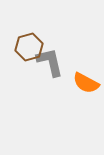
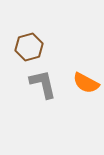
gray L-shape: moved 7 px left, 22 px down
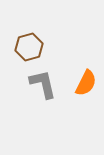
orange semicircle: rotated 92 degrees counterclockwise
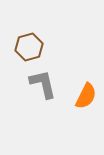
orange semicircle: moved 13 px down
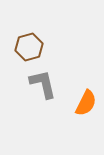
orange semicircle: moved 7 px down
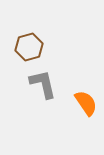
orange semicircle: rotated 60 degrees counterclockwise
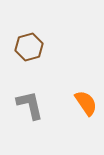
gray L-shape: moved 13 px left, 21 px down
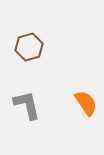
gray L-shape: moved 3 px left
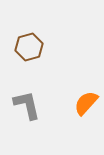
orange semicircle: rotated 104 degrees counterclockwise
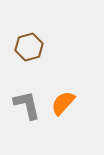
orange semicircle: moved 23 px left
